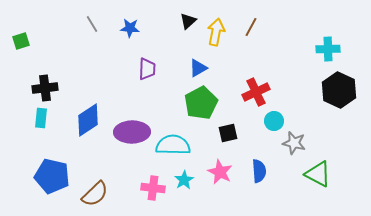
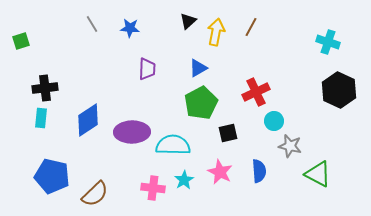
cyan cross: moved 7 px up; rotated 20 degrees clockwise
gray star: moved 4 px left, 3 px down
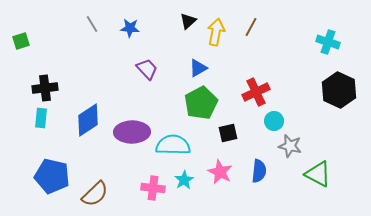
purple trapezoid: rotated 45 degrees counterclockwise
blue semicircle: rotated 10 degrees clockwise
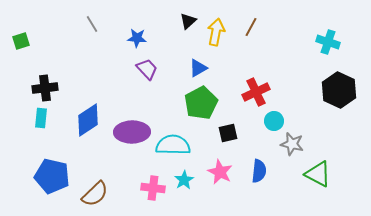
blue star: moved 7 px right, 10 px down
gray star: moved 2 px right, 2 px up
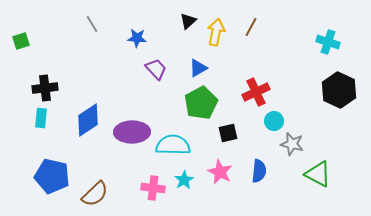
purple trapezoid: moved 9 px right
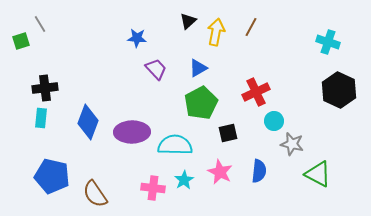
gray line: moved 52 px left
blue diamond: moved 2 px down; rotated 36 degrees counterclockwise
cyan semicircle: moved 2 px right
brown semicircle: rotated 100 degrees clockwise
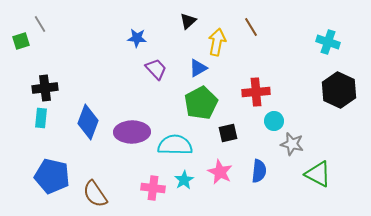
brown line: rotated 60 degrees counterclockwise
yellow arrow: moved 1 px right, 10 px down
red cross: rotated 20 degrees clockwise
